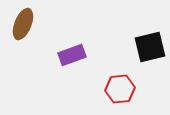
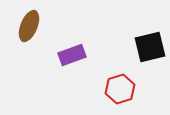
brown ellipse: moved 6 px right, 2 px down
red hexagon: rotated 12 degrees counterclockwise
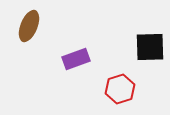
black square: rotated 12 degrees clockwise
purple rectangle: moved 4 px right, 4 px down
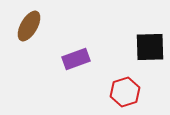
brown ellipse: rotated 8 degrees clockwise
red hexagon: moved 5 px right, 3 px down
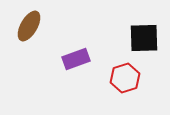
black square: moved 6 px left, 9 px up
red hexagon: moved 14 px up
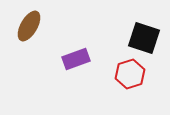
black square: rotated 20 degrees clockwise
red hexagon: moved 5 px right, 4 px up
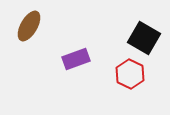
black square: rotated 12 degrees clockwise
red hexagon: rotated 16 degrees counterclockwise
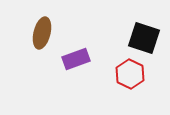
brown ellipse: moved 13 px right, 7 px down; rotated 16 degrees counterclockwise
black square: rotated 12 degrees counterclockwise
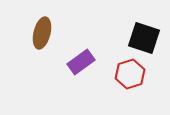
purple rectangle: moved 5 px right, 3 px down; rotated 16 degrees counterclockwise
red hexagon: rotated 16 degrees clockwise
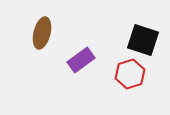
black square: moved 1 px left, 2 px down
purple rectangle: moved 2 px up
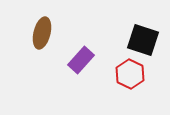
purple rectangle: rotated 12 degrees counterclockwise
red hexagon: rotated 16 degrees counterclockwise
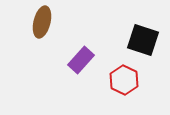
brown ellipse: moved 11 px up
red hexagon: moved 6 px left, 6 px down
